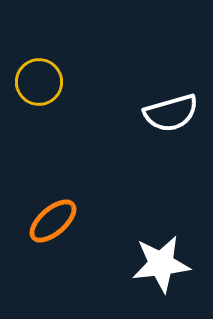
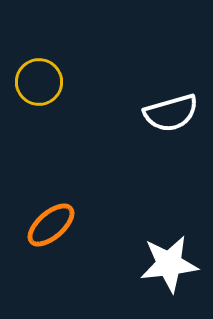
orange ellipse: moved 2 px left, 4 px down
white star: moved 8 px right
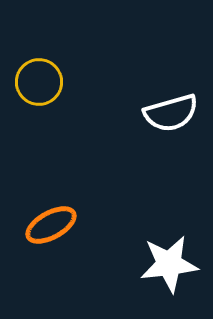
orange ellipse: rotated 12 degrees clockwise
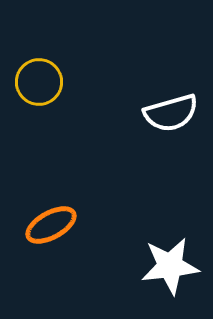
white star: moved 1 px right, 2 px down
